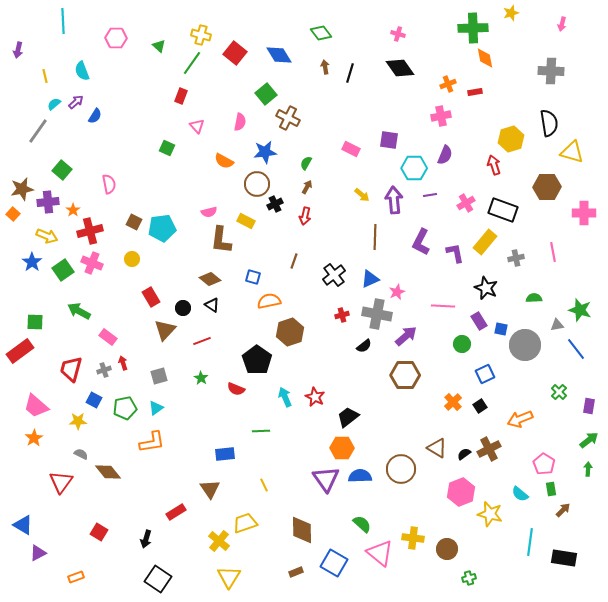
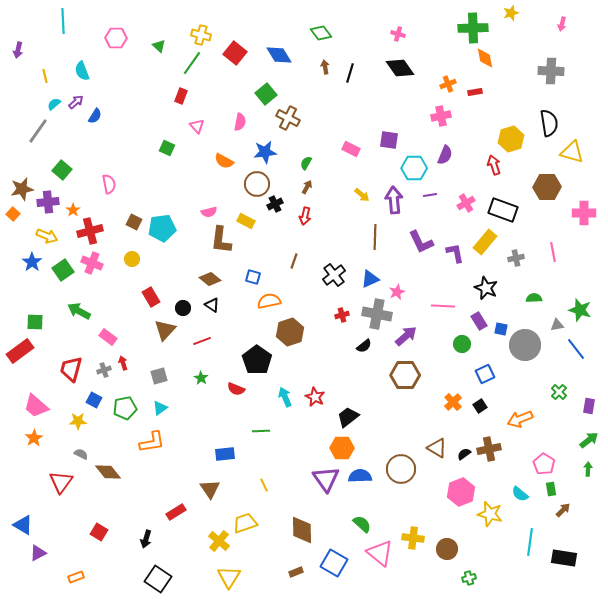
purple L-shape at (421, 242): rotated 52 degrees counterclockwise
cyan triangle at (156, 408): moved 4 px right
brown cross at (489, 449): rotated 15 degrees clockwise
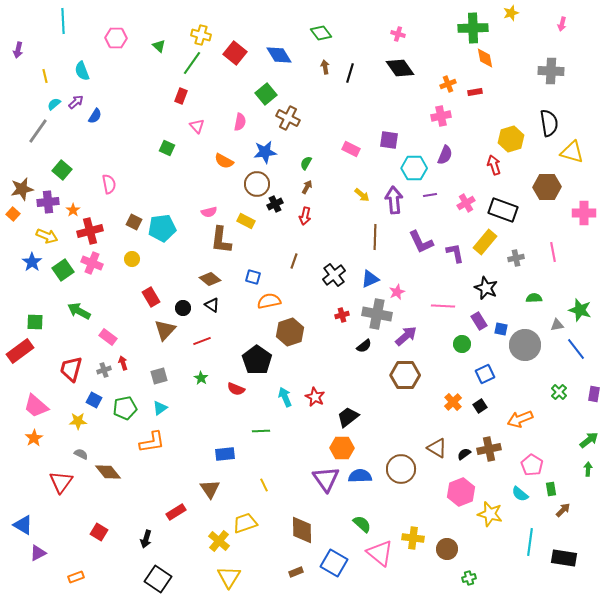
purple rectangle at (589, 406): moved 5 px right, 12 px up
pink pentagon at (544, 464): moved 12 px left, 1 px down
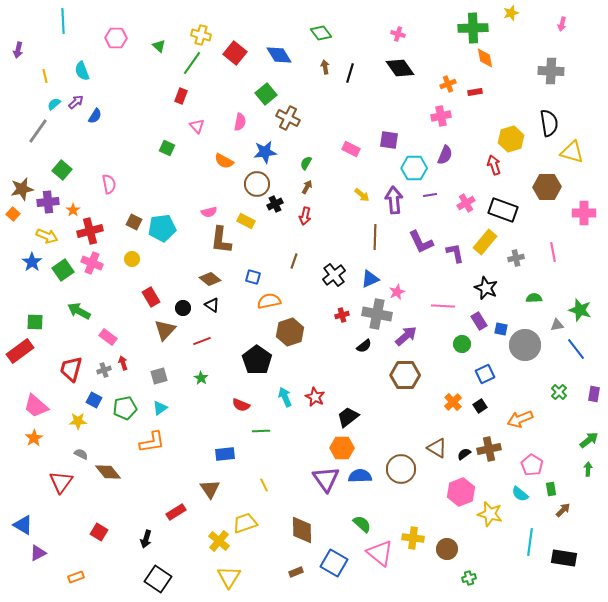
red semicircle at (236, 389): moved 5 px right, 16 px down
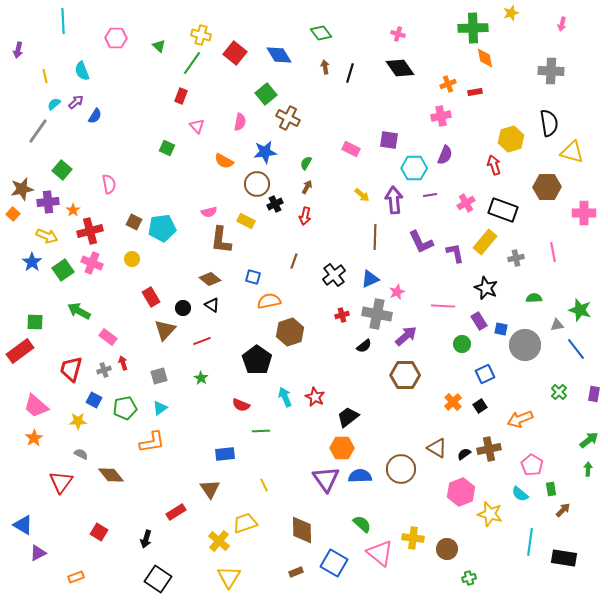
brown diamond at (108, 472): moved 3 px right, 3 px down
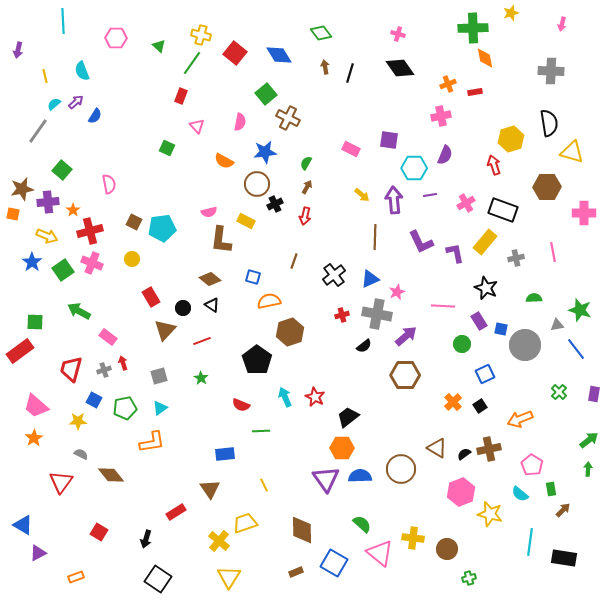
orange square at (13, 214): rotated 32 degrees counterclockwise
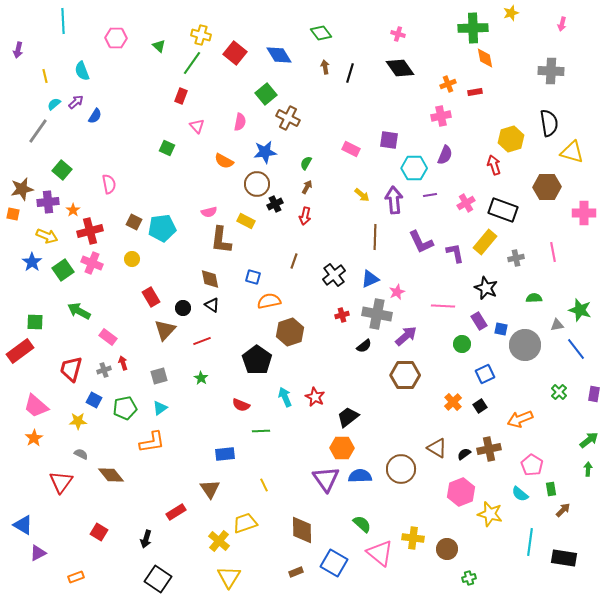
brown diamond at (210, 279): rotated 40 degrees clockwise
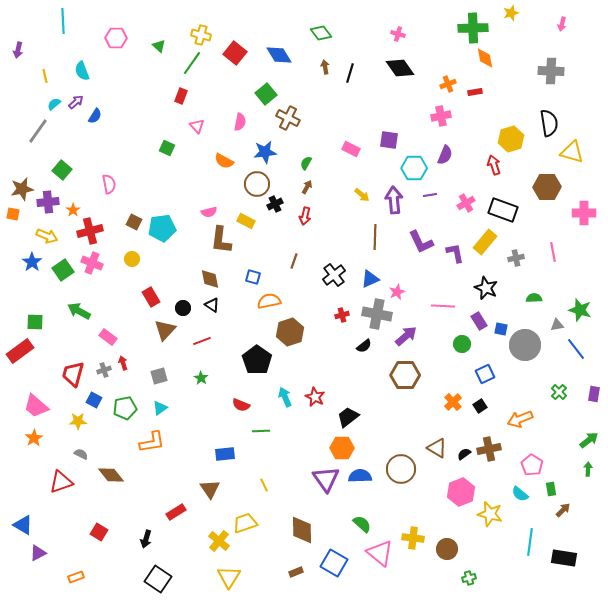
red trapezoid at (71, 369): moved 2 px right, 5 px down
red triangle at (61, 482): rotated 35 degrees clockwise
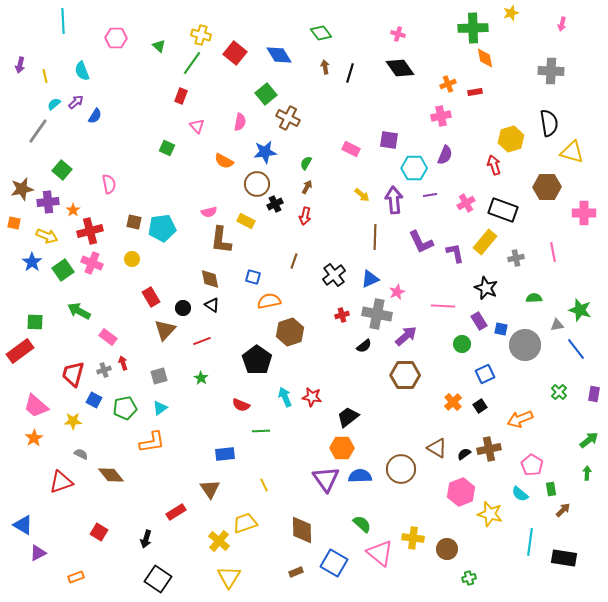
purple arrow at (18, 50): moved 2 px right, 15 px down
orange square at (13, 214): moved 1 px right, 9 px down
brown square at (134, 222): rotated 14 degrees counterclockwise
red star at (315, 397): moved 3 px left; rotated 18 degrees counterclockwise
yellow star at (78, 421): moved 5 px left
green arrow at (588, 469): moved 1 px left, 4 px down
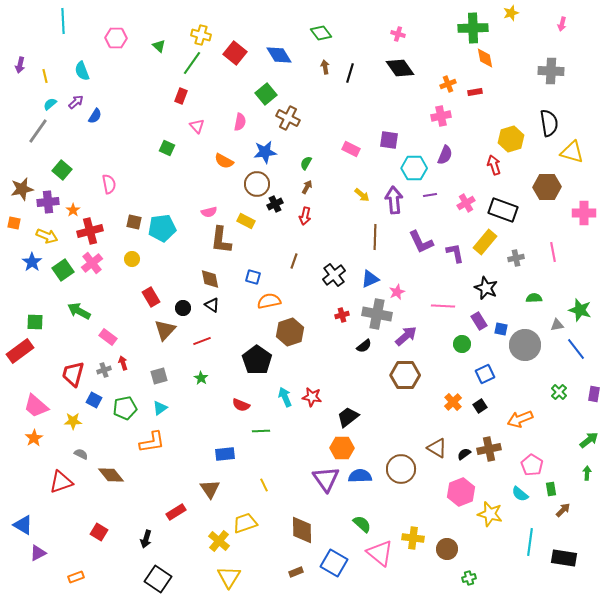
cyan semicircle at (54, 104): moved 4 px left
pink cross at (92, 263): rotated 30 degrees clockwise
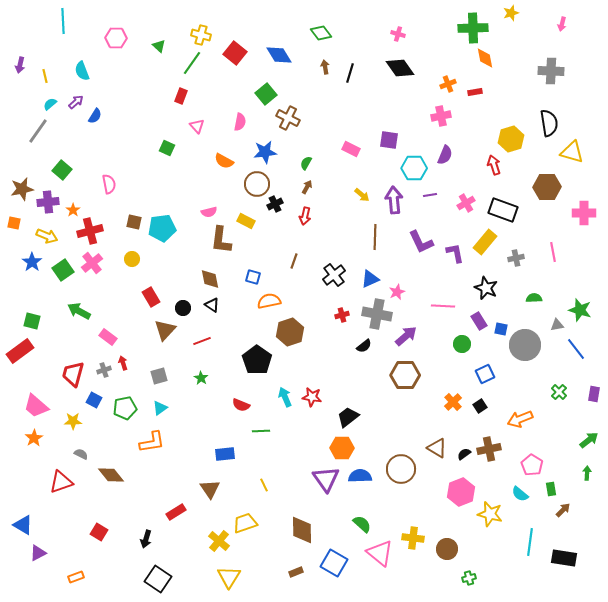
green square at (35, 322): moved 3 px left, 1 px up; rotated 12 degrees clockwise
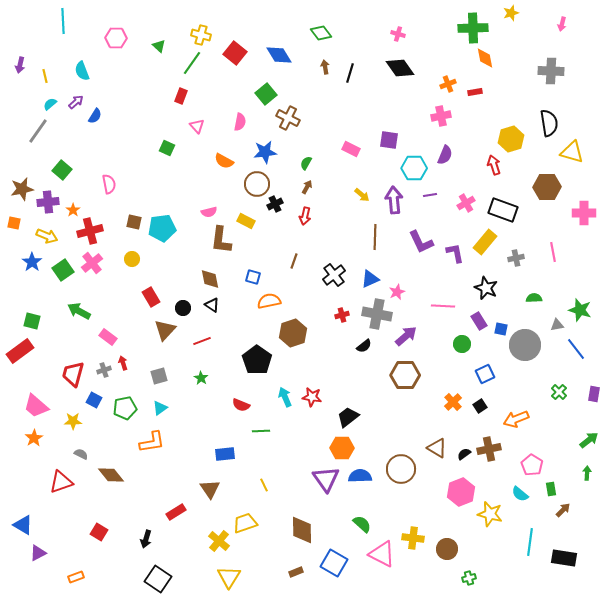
brown hexagon at (290, 332): moved 3 px right, 1 px down
orange arrow at (520, 419): moved 4 px left
pink triangle at (380, 553): moved 2 px right, 1 px down; rotated 12 degrees counterclockwise
